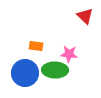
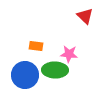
blue circle: moved 2 px down
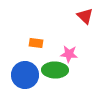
orange rectangle: moved 3 px up
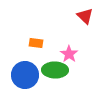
pink star: rotated 30 degrees clockwise
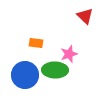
pink star: rotated 18 degrees clockwise
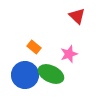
red triangle: moved 8 px left
orange rectangle: moved 2 px left, 4 px down; rotated 32 degrees clockwise
green ellipse: moved 4 px left, 4 px down; rotated 25 degrees clockwise
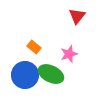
red triangle: rotated 24 degrees clockwise
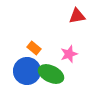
red triangle: rotated 42 degrees clockwise
orange rectangle: moved 1 px down
blue circle: moved 2 px right, 4 px up
